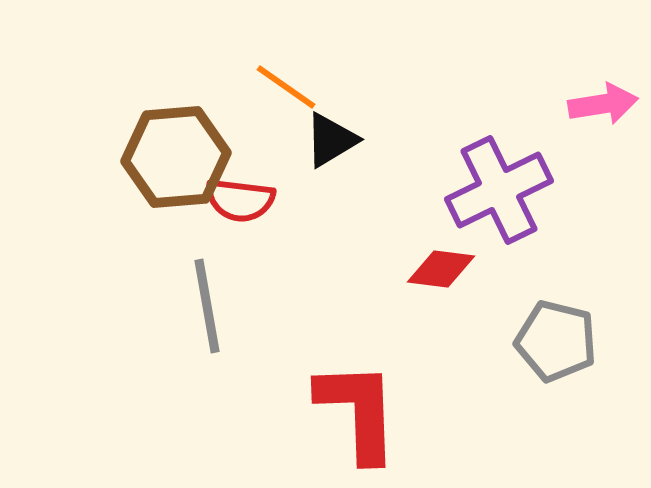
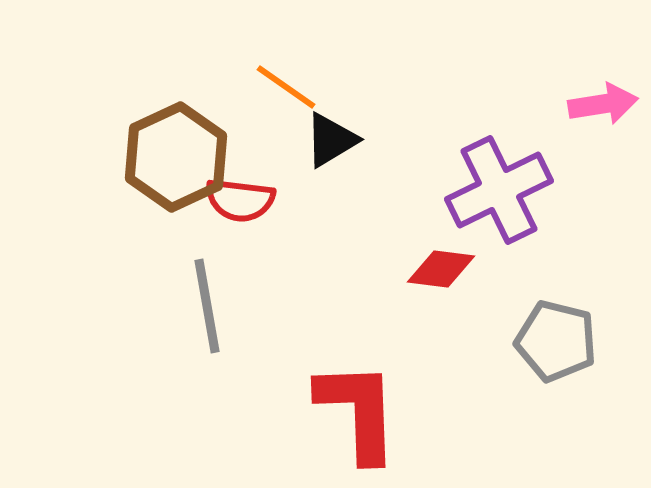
brown hexagon: rotated 20 degrees counterclockwise
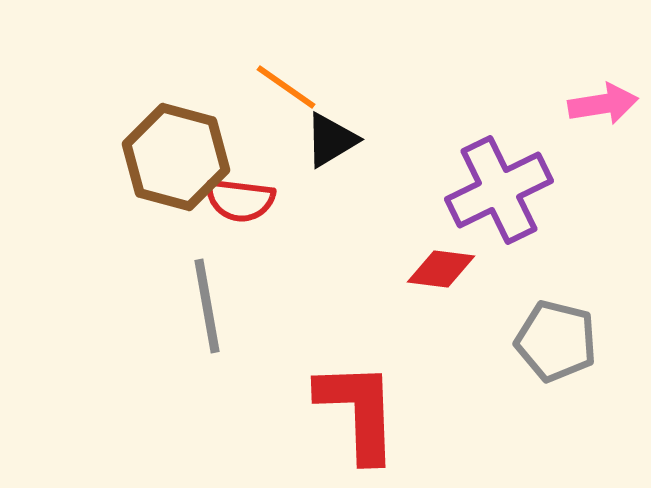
brown hexagon: rotated 20 degrees counterclockwise
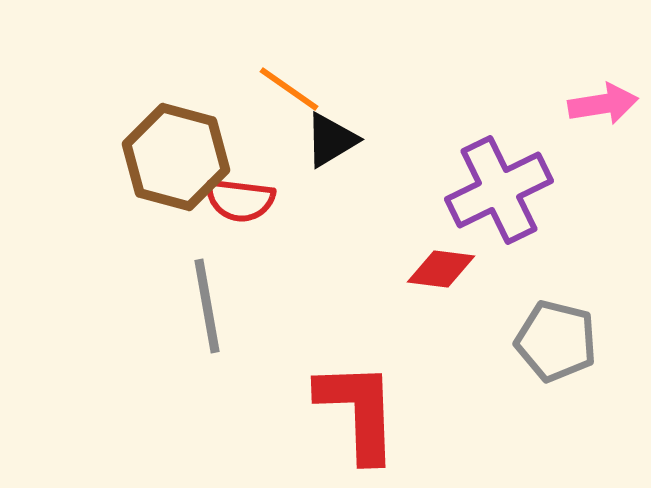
orange line: moved 3 px right, 2 px down
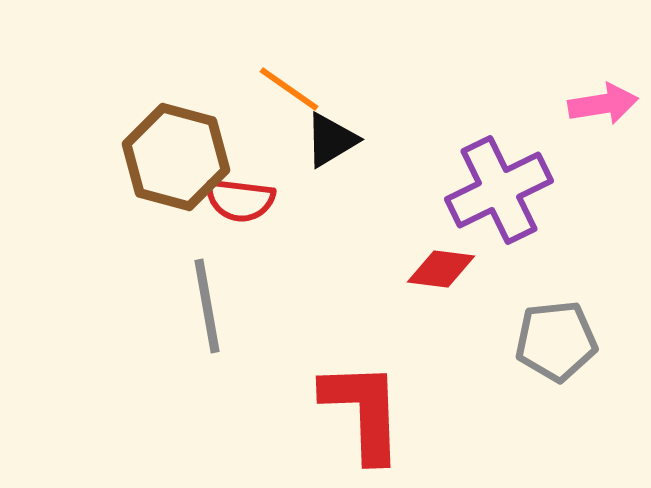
gray pentagon: rotated 20 degrees counterclockwise
red L-shape: moved 5 px right
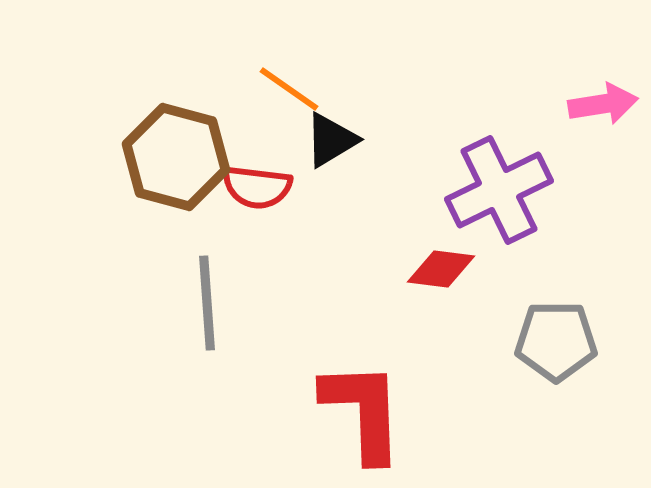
red semicircle: moved 17 px right, 13 px up
gray line: moved 3 px up; rotated 6 degrees clockwise
gray pentagon: rotated 6 degrees clockwise
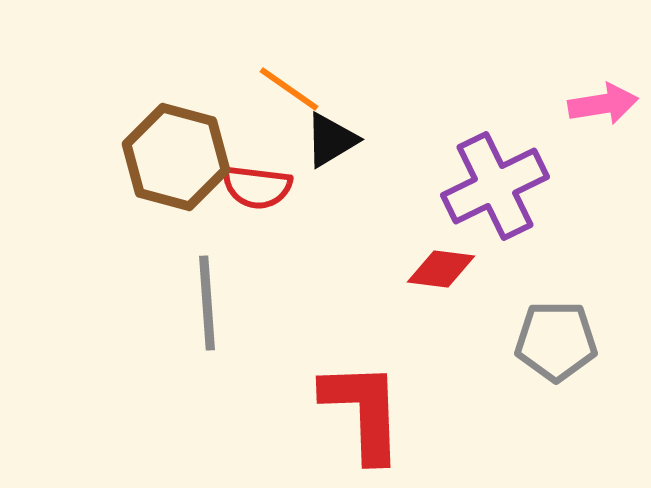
purple cross: moved 4 px left, 4 px up
